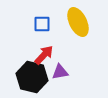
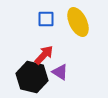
blue square: moved 4 px right, 5 px up
purple triangle: rotated 42 degrees clockwise
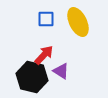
purple triangle: moved 1 px right, 1 px up
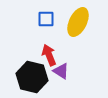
yellow ellipse: rotated 52 degrees clockwise
red arrow: moved 5 px right; rotated 65 degrees counterclockwise
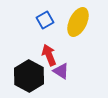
blue square: moved 1 px left, 1 px down; rotated 30 degrees counterclockwise
black hexagon: moved 3 px left, 1 px up; rotated 16 degrees clockwise
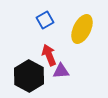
yellow ellipse: moved 4 px right, 7 px down
purple triangle: rotated 36 degrees counterclockwise
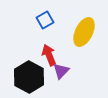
yellow ellipse: moved 2 px right, 3 px down
purple triangle: rotated 42 degrees counterclockwise
black hexagon: moved 1 px down
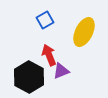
purple triangle: rotated 24 degrees clockwise
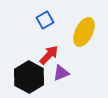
red arrow: rotated 65 degrees clockwise
purple triangle: moved 2 px down
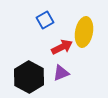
yellow ellipse: rotated 16 degrees counterclockwise
red arrow: moved 13 px right, 8 px up; rotated 20 degrees clockwise
